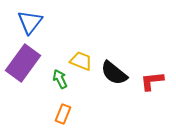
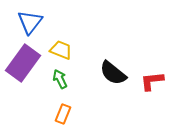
yellow trapezoid: moved 20 px left, 11 px up
black semicircle: moved 1 px left
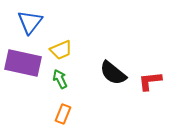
yellow trapezoid: rotated 135 degrees clockwise
purple rectangle: rotated 66 degrees clockwise
red L-shape: moved 2 px left
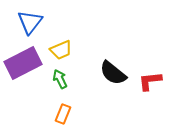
purple rectangle: rotated 39 degrees counterclockwise
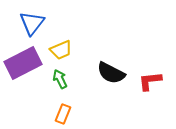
blue triangle: moved 2 px right, 1 px down
black semicircle: moved 2 px left; rotated 12 degrees counterclockwise
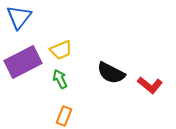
blue triangle: moved 13 px left, 6 px up
purple rectangle: moved 1 px up
red L-shape: moved 4 px down; rotated 135 degrees counterclockwise
orange rectangle: moved 1 px right, 2 px down
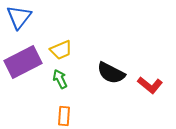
orange rectangle: rotated 18 degrees counterclockwise
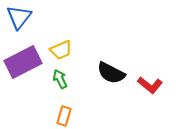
orange rectangle: rotated 12 degrees clockwise
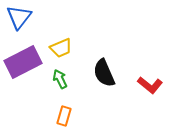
yellow trapezoid: moved 2 px up
black semicircle: moved 7 px left; rotated 40 degrees clockwise
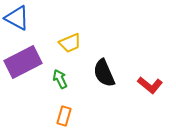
blue triangle: moved 2 px left, 1 px down; rotated 40 degrees counterclockwise
yellow trapezoid: moved 9 px right, 5 px up
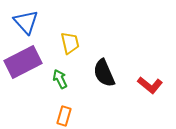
blue triangle: moved 9 px right, 4 px down; rotated 20 degrees clockwise
yellow trapezoid: rotated 80 degrees counterclockwise
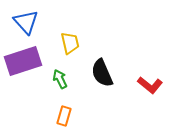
purple rectangle: moved 1 px up; rotated 9 degrees clockwise
black semicircle: moved 2 px left
